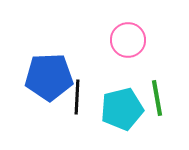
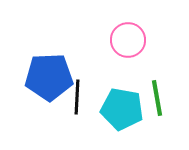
cyan pentagon: rotated 24 degrees clockwise
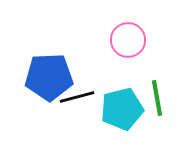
black line: rotated 72 degrees clockwise
cyan pentagon: rotated 24 degrees counterclockwise
